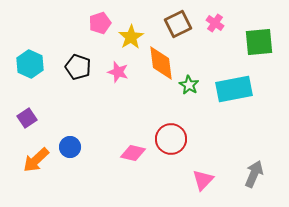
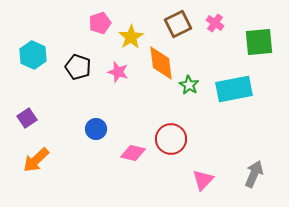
cyan hexagon: moved 3 px right, 9 px up
blue circle: moved 26 px right, 18 px up
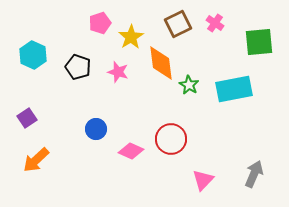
pink diamond: moved 2 px left, 2 px up; rotated 10 degrees clockwise
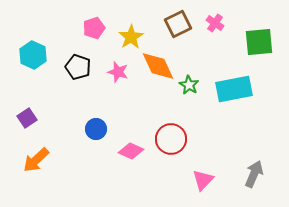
pink pentagon: moved 6 px left, 5 px down
orange diamond: moved 3 px left, 3 px down; rotated 18 degrees counterclockwise
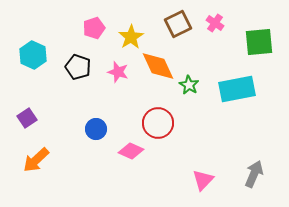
cyan rectangle: moved 3 px right
red circle: moved 13 px left, 16 px up
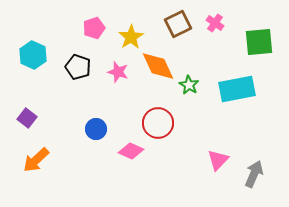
purple square: rotated 18 degrees counterclockwise
pink triangle: moved 15 px right, 20 px up
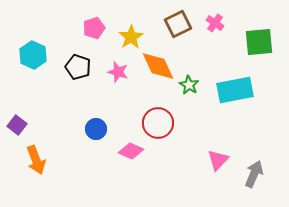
cyan rectangle: moved 2 px left, 1 px down
purple square: moved 10 px left, 7 px down
orange arrow: rotated 68 degrees counterclockwise
